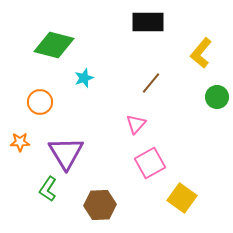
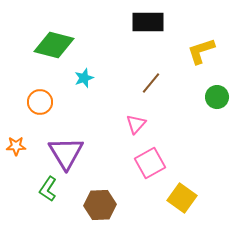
yellow L-shape: moved 2 px up; rotated 32 degrees clockwise
orange star: moved 4 px left, 4 px down
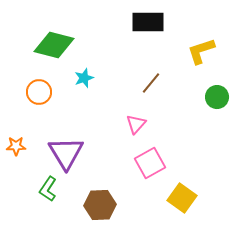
orange circle: moved 1 px left, 10 px up
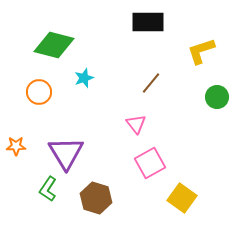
pink triangle: rotated 20 degrees counterclockwise
brown hexagon: moved 4 px left, 7 px up; rotated 20 degrees clockwise
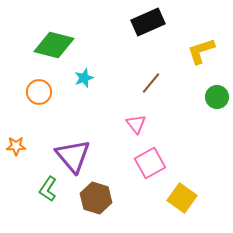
black rectangle: rotated 24 degrees counterclockwise
purple triangle: moved 7 px right, 3 px down; rotated 9 degrees counterclockwise
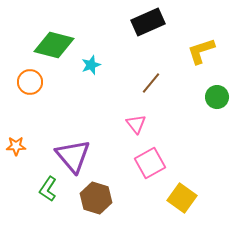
cyan star: moved 7 px right, 13 px up
orange circle: moved 9 px left, 10 px up
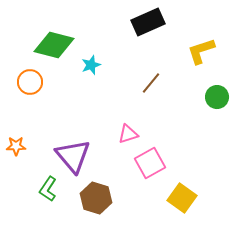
pink triangle: moved 8 px left, 10 px down; rotated 50 degrees clockwise
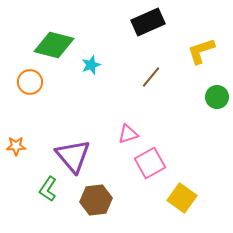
brown line: moved 6 px up
brown hexagon: moved 2 px down; rotated 24 degrees counterclockwise
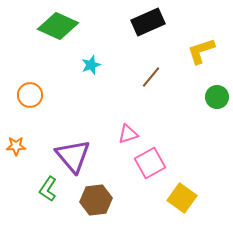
green diamond: moved 4 px right, 19 px up; rotated 9 degrees clockwise
orange circle: moved 13 px down
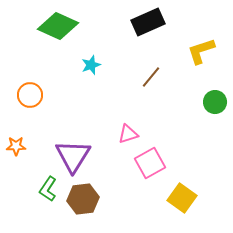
green circle: moved 2 px left, 5 px down
purple triangle: rotated 12 degrees clockwise
brown hexagon: moved 13 px left, 1 px up
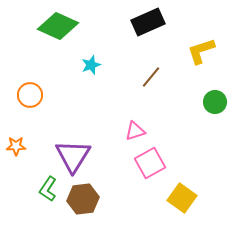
pink triangle: moved 7 px right, 3 px up
